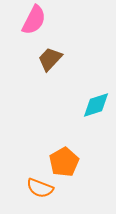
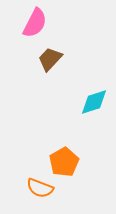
pink semicircle: moved 1 px right, 3 px down
cyan diamond: moved 2 px left, 3 px up
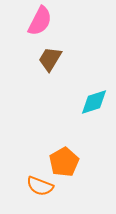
pink semicircle: moved 5 px right, 2 px up
brown trapezoid: rotated 12 degrees counterclockwise
orange semicircle: moved 2 px up
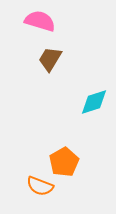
pink semicircle: rotated 100 degrees counterclockwise
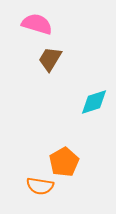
pink semicircle: moved 3 px left, 3 px down
orange semicircle: rotated 12 degrees counterclockwise
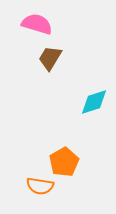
brown trapezoid: moved 1 px up
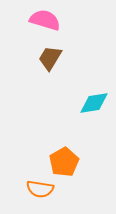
pink semicircle: moved 8 px right, 4 px up
cyan diamond: moved 1 px down; rotated 8 degrees clockwise
orange semicircle: moved 3 px down
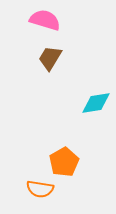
cyan diamond: moved 2 px right
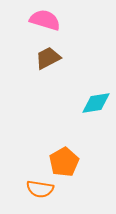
brown trapezoid: moved 2 px left; rotated 32 degrees clockwise
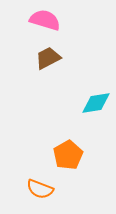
orange pentagon: moved 4 px right, 7 px up
orange semicircle: rotated 12 degrees clockwise
